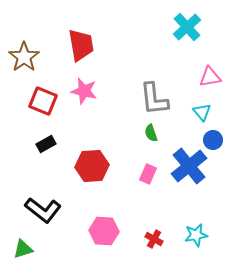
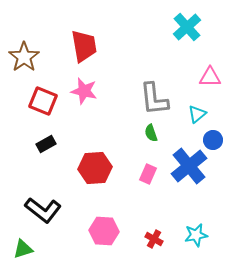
red trapezoid: moved 3 px right, 1 px down
pink triangle: rotated 10 degrees clockwise
cyan triangle: moved 5 px left, 2 px down; rotated 30 degrees clockwise
red hexagon: moved 3 px right, 2 px down
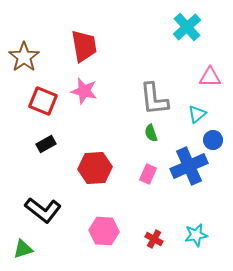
blue cross: rotated 15 degrees clockwise
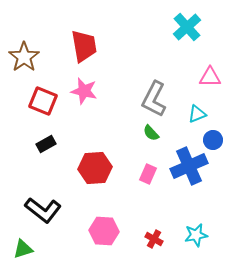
gray L-shape: rotated 33 degrees clockwise
cyan triangle: rotated 18 degrees clockwise
green semicircle: rotated 24 degrees counterclockwise
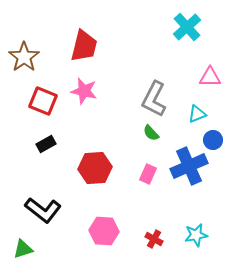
red trapezoid: rotated 24 degrees clockwise
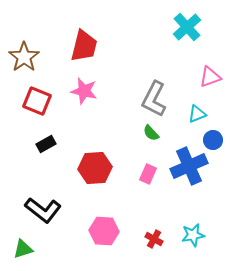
pink triangle: rotated 20 degrees counterclockwise
red square: moved 6 px left
cyan star: moved 3 px left
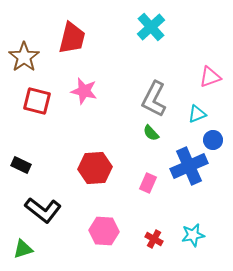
cyan cross: moved 36 px left
red trapezoid: moved 12 px left, 8 px up
red square: rotated 8 degrees counterclockwise
black rectangle: moved 25 px left, 21 px down; rotated 54 degrees clockwise
pink rectangle: moved 9 px down
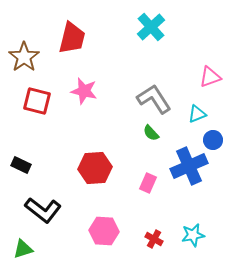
gray L-shape: rotated 120 degrees clockwise
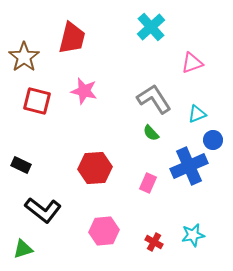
pink triangle: moved 18 px left, 14 px up
pink hexagon: rotated 8 degrees counterclockwise
red cross: moved 3 px down
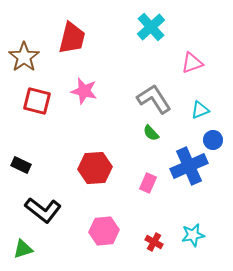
cyan triangle: moved 3 px right, 4 px up
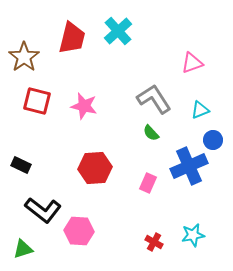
cyan cross: moved 33 px left, 4 px down
pink star: moved 15 px down
pink hexagon: moved 25 px left; rotated 8 degrees clockwise
